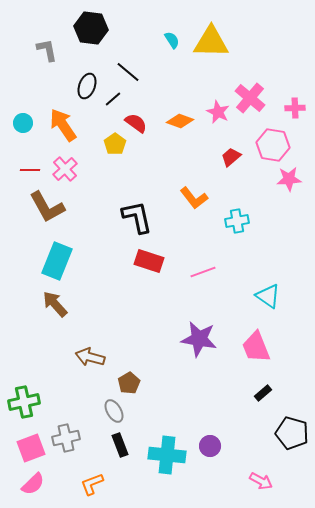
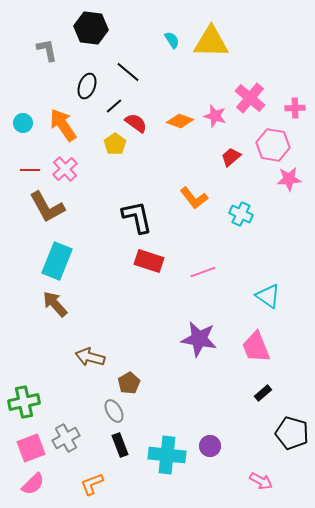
black line at (113, 99): moved 1 px right, 7 px down
pink star at (218, 112): moved 3 px left, 4 px down; rotated 10 degrees counterclockwise
cyan cross at (237, 221): moved 4 px right, 7 px up; rotated 35 degrees clockwise
gray cross at (66, 438): rotated 16 degrees counterclockwise
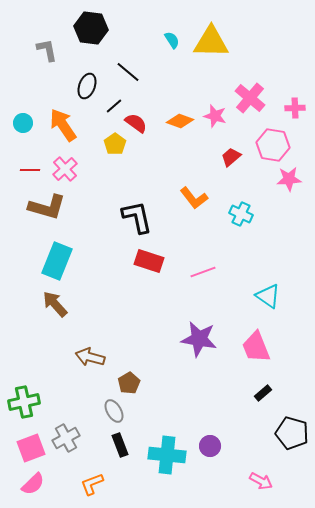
brown L-shape at (47, 207): rotated 45 degrees counterclockwise
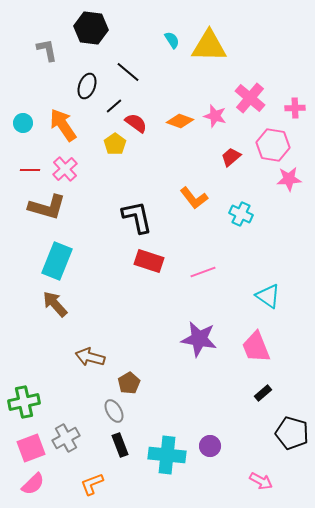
yellow triangle at (211, 42): moved 2 px left, 4 px down
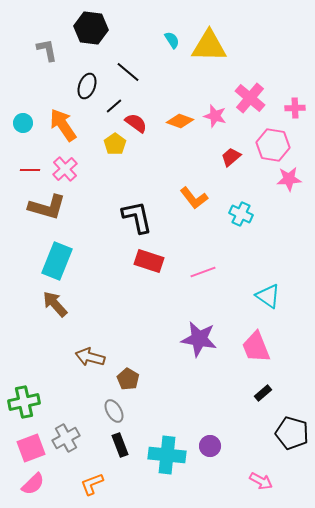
brown pentagon at (129, 383): moved 1 px left, 4 px up; rotated 10 degrees counterclockwise
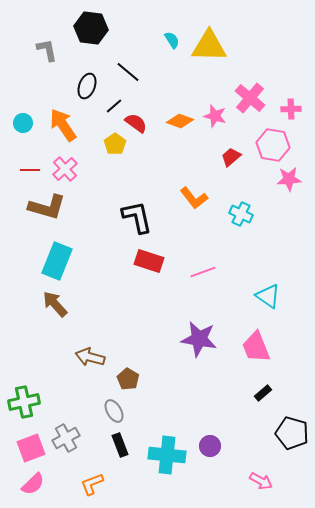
pink cross at (295, 108): moved 4 px left, 1 px down
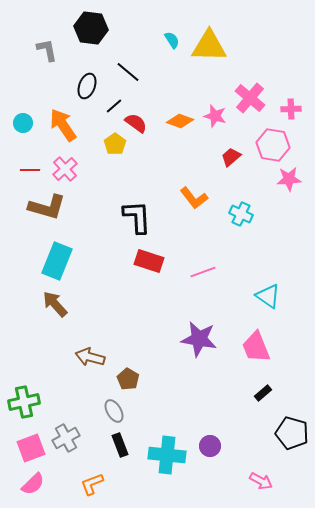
black L-shape at (137, 217): rotated 9 degrees clockwise
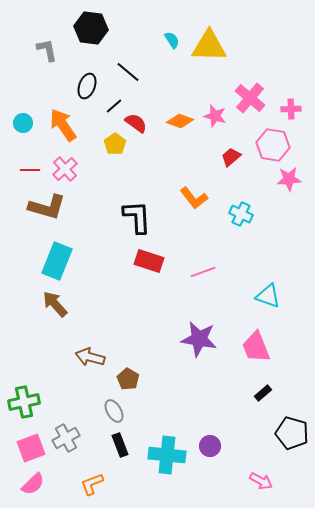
cyan triangle at (268, 296): rotated 16 degrees counterclockwise
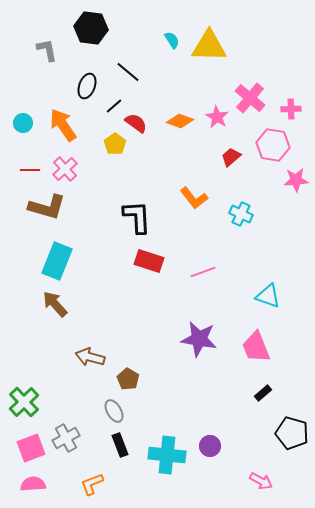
pink star at (215, 116): moved 2 px right, 1 px down; rotated 15 degrees clockwise
pink star at (289, 179): moved 7 px right, 1 px down
green cross at (24, 402): rotated 32 degrees counterclockwise
pink semicircle at (33, 484): rotated 140 degrees counterclockwise
